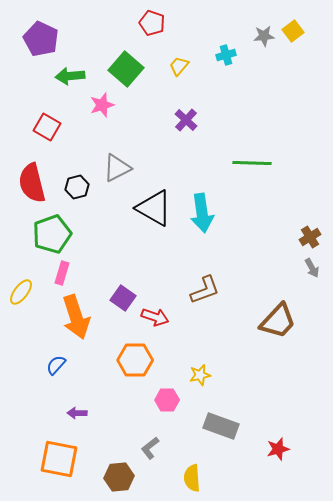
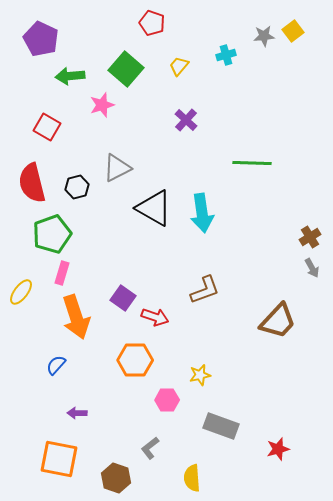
brown hexagon: moved 3 px left, 1 px down; rotated 24 degrees clockwise
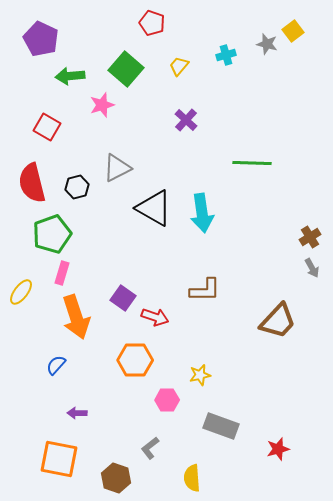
gray star: moved 3 px right, 8 px down; rotated 20 degrees clockwise
brown L-shape: rotated 20 degrees clockwise
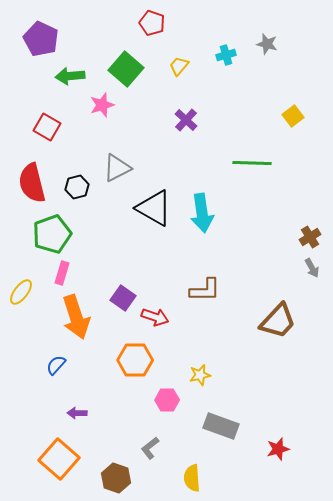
yellow square: moved 85 px down
orange square: rotated 30 degrees clockwise
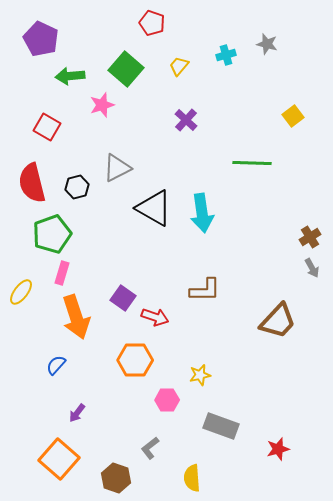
purple arrow: rotated 54 degrees counterclockwise
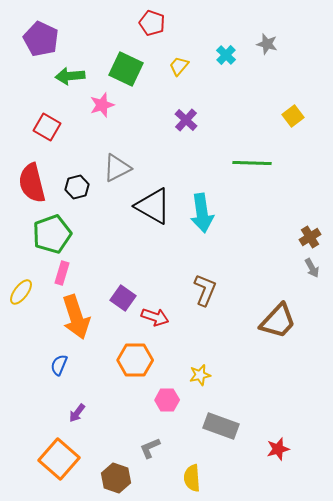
cyan cross: rotated 30 degrees counterclockwise
green square: rotated 16 degrees counterclockwise
black triangle: moved 1 px left, 2 px up
brown L-shape: rotated 68 degrees counterclockwise
blue semicircle: moved 3 px right; rotated 20 degrees counterclockwise
gray L-shape: rotated 15 degrees clockwise
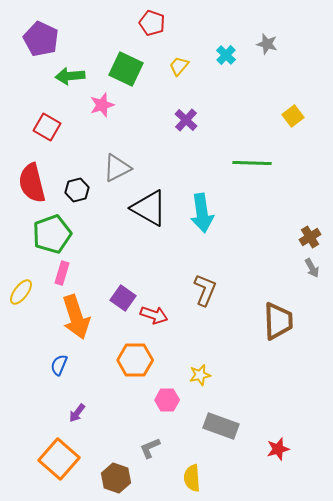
black hexagon: moved 3 px down
black triangle: moved 4 px left, 2 px down
red arrow: moved 1 px left, 2 px up
brown trapezoid: rotated 45 degrees counterclockwise
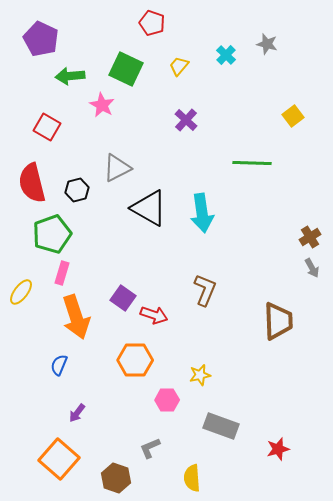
pink star: rotated 25 degrees counterclockwise
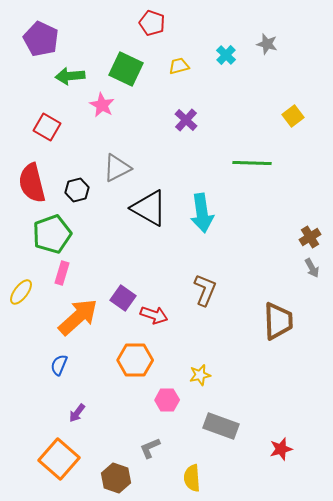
yellow trapezoid: rotated 35 degrees clockwise
orange arrow: moved 2 px right; rotated 114 degrees counterclockwise
red star: moved 3 px right
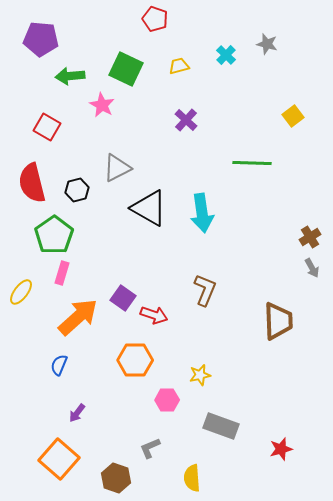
red pentagon: moved 3 px right, 4 px up
purple pentagon: rotated 20 degrees counterclockwise
green pentagon: moved 2 px right, 1 px down; rotated 15 degrees counterclockwise
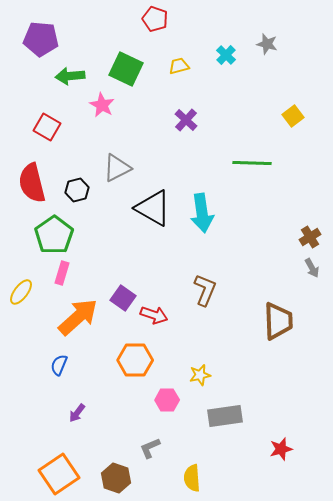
black triangle: moved 4 px right
gray rectangle: moved 4 px right, 10 px up; rotated 28 degrees counterclockwise
orange square: moved 15 px down; rotated 15 degrees clockwise
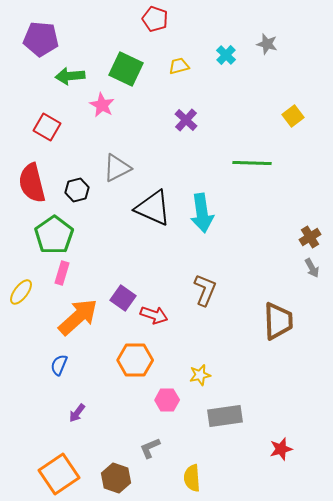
black triangle: rotated 6 degrees counterclockwise
